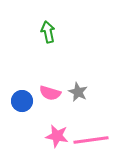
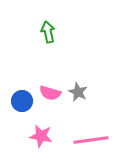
pink star: moved 16 px left
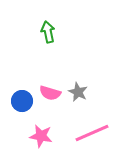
pink line: moved 1 px right, 7 px up; rotated 16 degrees counterclockwise
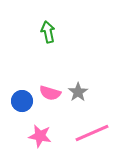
gray star: rotated 12 degrees clockwise
pink star: moved 1 px left
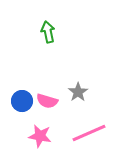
pink semicircle: moved 3 px left, 8 px down
pink line: moved 3 px left
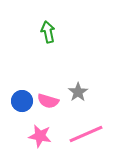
pink semicircle: moved 1 px right
pink line: moved 3 px left, 1 px down
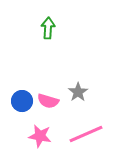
green arrow: moved 4 px up; rotated 15 degrees clockwise
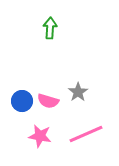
green arrow: moved 2 px right
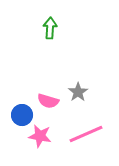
blue circle: moved 14 px down
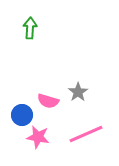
green arrow: moved 20 px left
pink star: moved 2 px left, 1 px down
